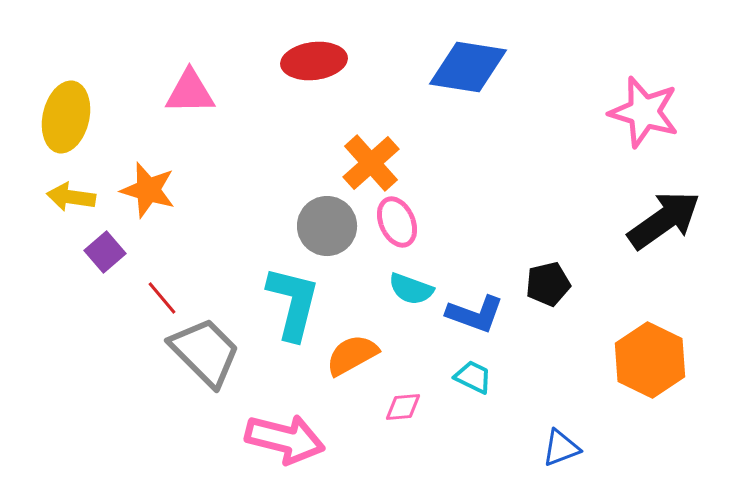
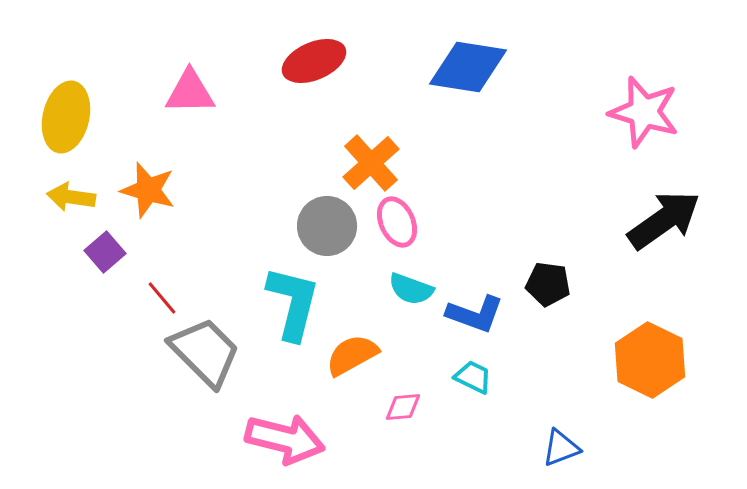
red ellipse: rotated 16 degrees counterclockwise
black pentagon: rotated 21 degrees clockwise
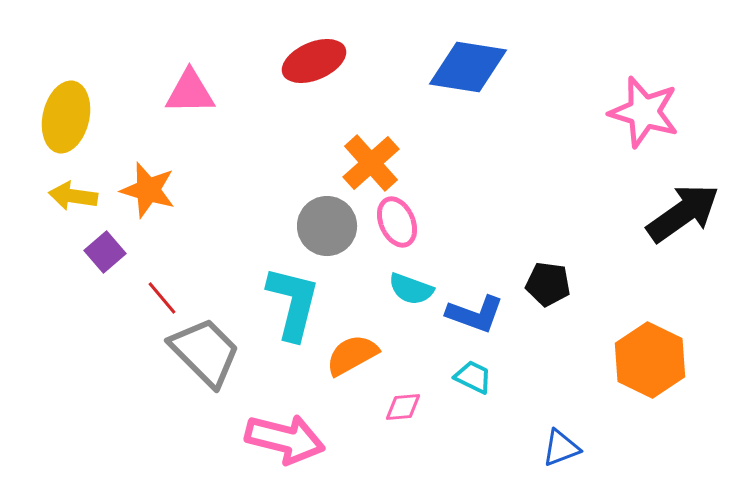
yellow arrow: moved 2 px right, 1 px up
black arrow: moved 19 px right, 7 px up
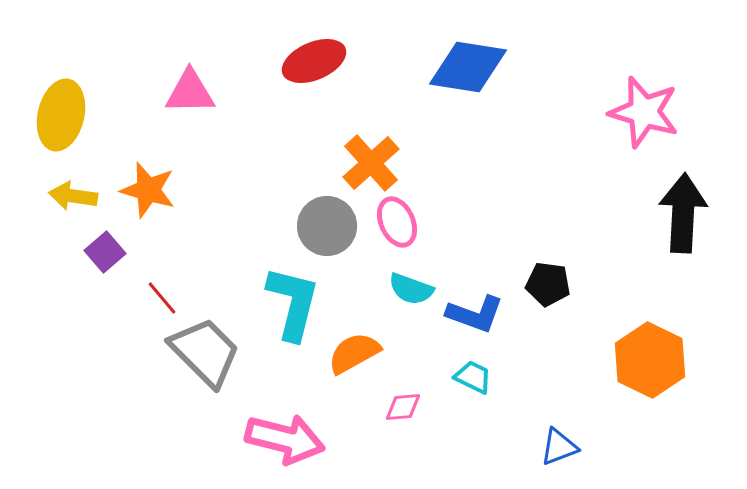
yellow ellipse: moved 5 px left, 2 px up
black arrow: rotated 52 degrees counterclockwise
orange semicircle: moved 2 px right, 2 px up
blue triangle: moved 2 px left, 1 px up
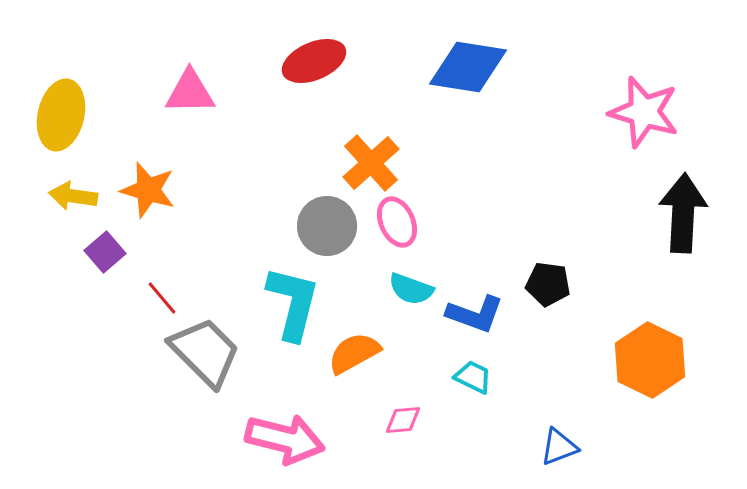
pink diamond: moved 13 px down
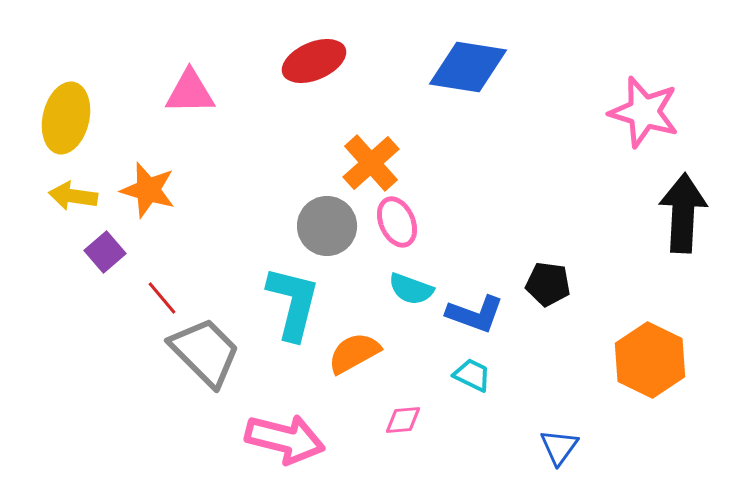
yellow ellipse: moved 5 px right, 3 px down
cyan trapezoid: moved 1 px left, 2 px up
blue triangle: rotated 33 degrees counterclockwise
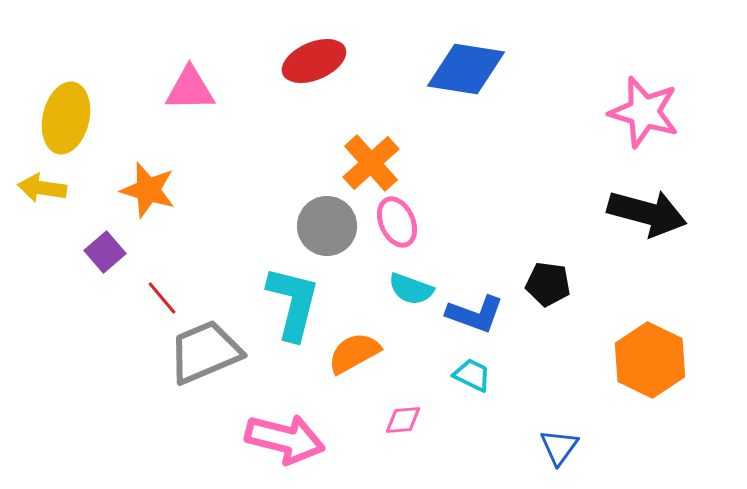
blue diamond: moved 2 px left, 2 px down
pink triangle: moved 3 px up
yellow arrow: moved 31 px left, 8 px up
black arrow: moved 36 px left; rotated 102 degrees clockwise
gray trapezoid: rotated 68 degrees counterclockwise
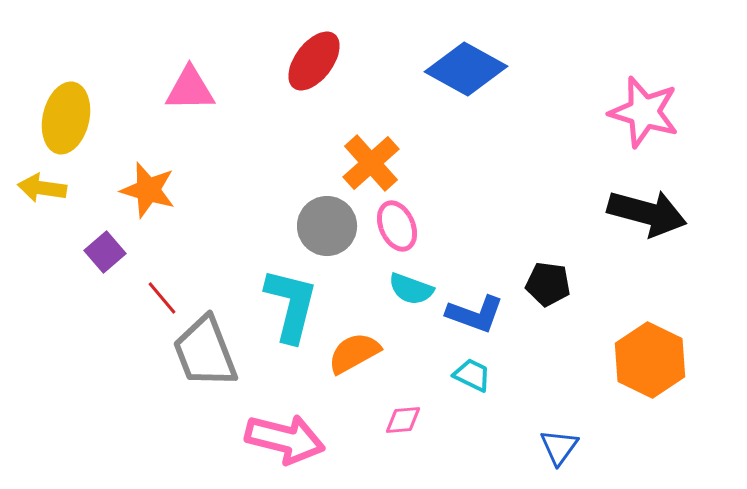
red ellipse: rotated 30 degrees counterclockwise
blue diamond: rotated 20 degrees clockwise
pink ellipse: moved 4 px down
cyan L-shape: moved 2 px left, 2 px down
gray trapezoid: rotated 88 degrees counterclockwise
